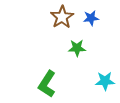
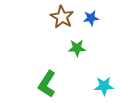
brown star: rotated 10 degrees counterclockwise
cyan star: moved 1 px left, 5 px down
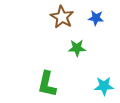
blue star: moved 5 px right; rotated 14 degrees clockwise
green L-shape: rotated 20 degrees counterclockwise
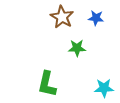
cyan star: moved 2 px down
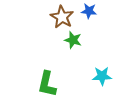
blue star: moved 7 px left, 7 px up
green star: moved 4 px left, 8 px up; rotated 18 degrees clockwise
cyan star: moved 2 px left, 12 px up
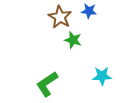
brown star: moved 2 px left
green L-shape: rotated 44 degrees clockwise
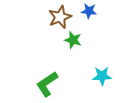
brown star: rotated 20 degrees clockwise
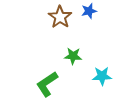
blue star: rotated 21 degrees counterclockwise
brown star: rotated 15 degrees counterclockwise
green star: moved 16 px down; rotated 12 degrees counterclockwise
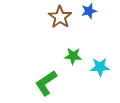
cyan star: moved 2 px left, 9 px up
green L-shape: moved 1 px left, 1 px up
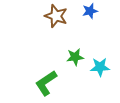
blue star: moved 1 px right
brown star: moved 4 px left, 1 px up; rotated 15 degrees counterclockwise
green star: moved 2 px right, 1 px down; rotated 12 degrees counterclockwise
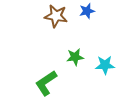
blue star: moved 3 px left
brown star: rotated 10 degrees counterclockwise
cyan star: moved 5 px right, 2 px up
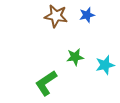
blue star: moved 4 px down
cyan star: rotated 12 degrees counterclockwise
